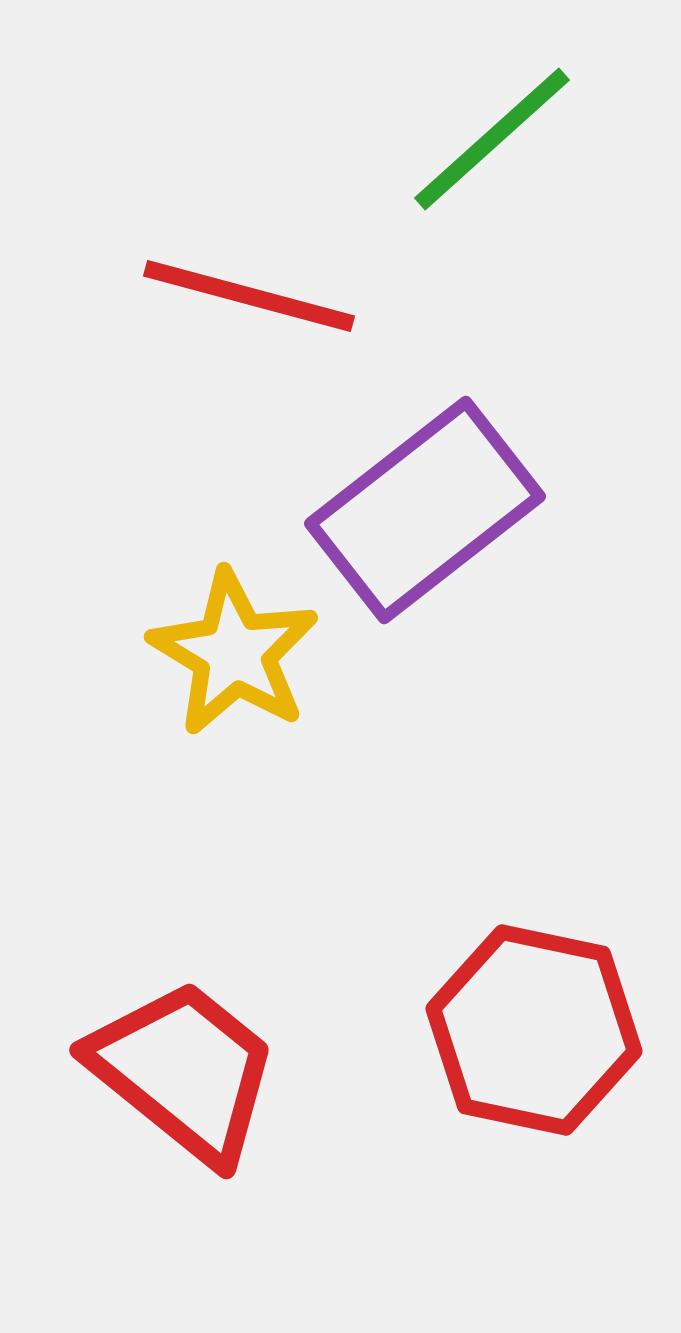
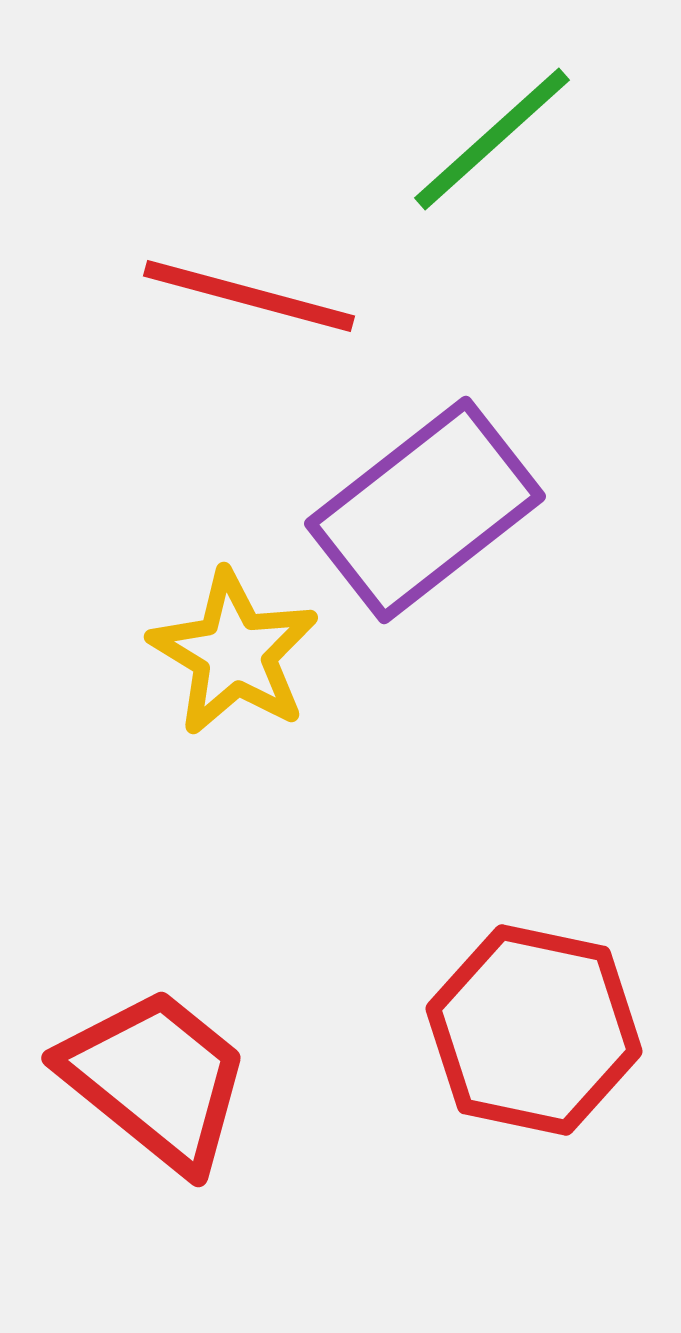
red trapezoid: moved 28 px left, 8 px down
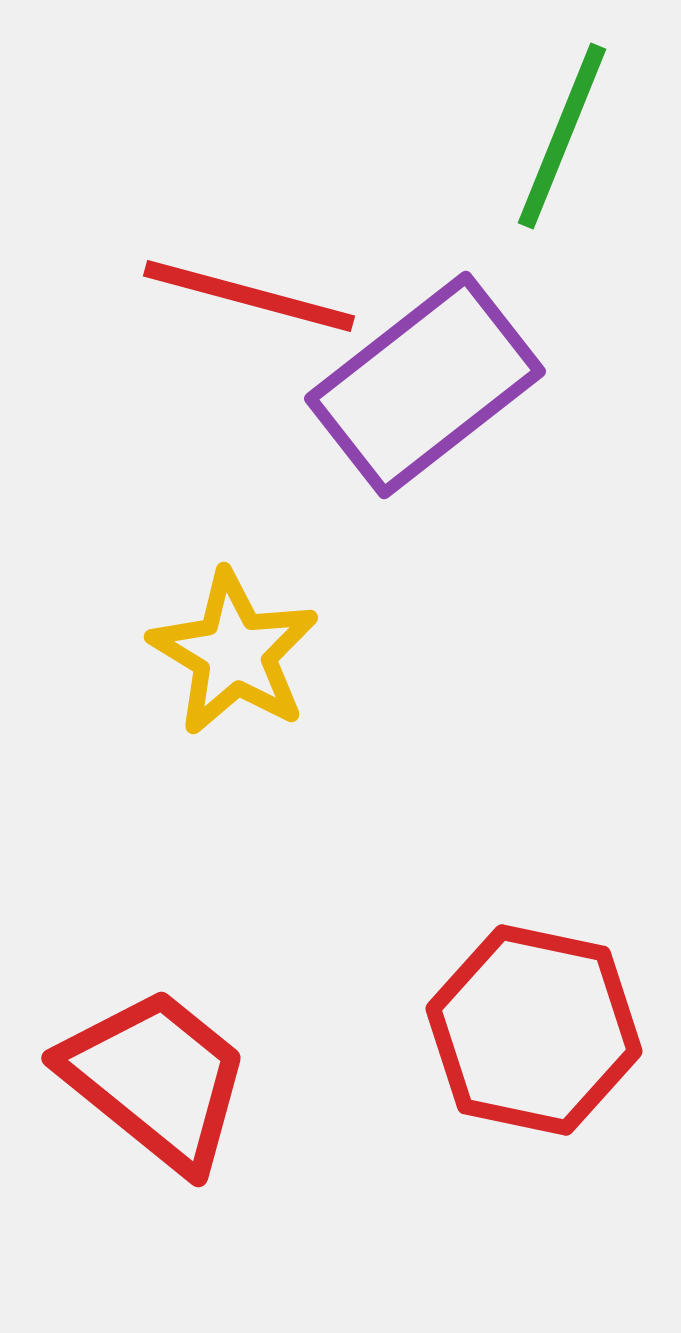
green line: moved 70 px right, 3 px up; rotated 26 degrees counterclockwise
purple rectangle: moved 125 px up
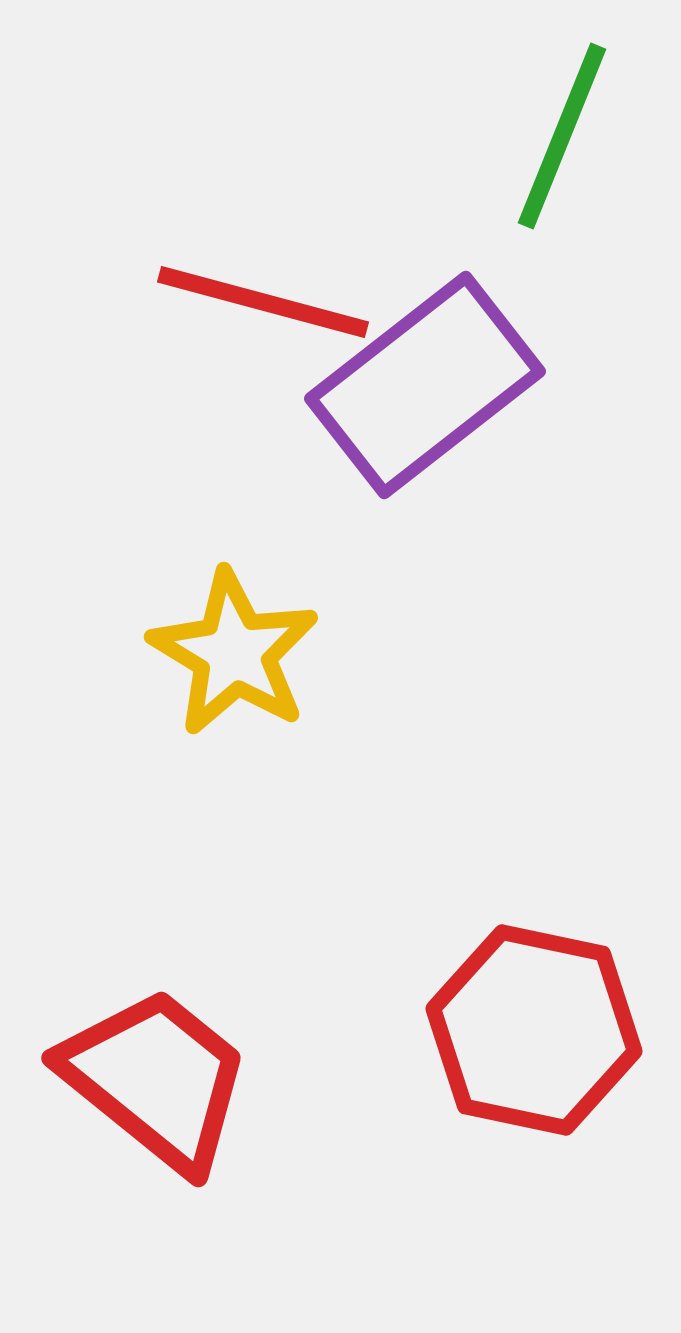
red line: moved 14 px right, 6 px down
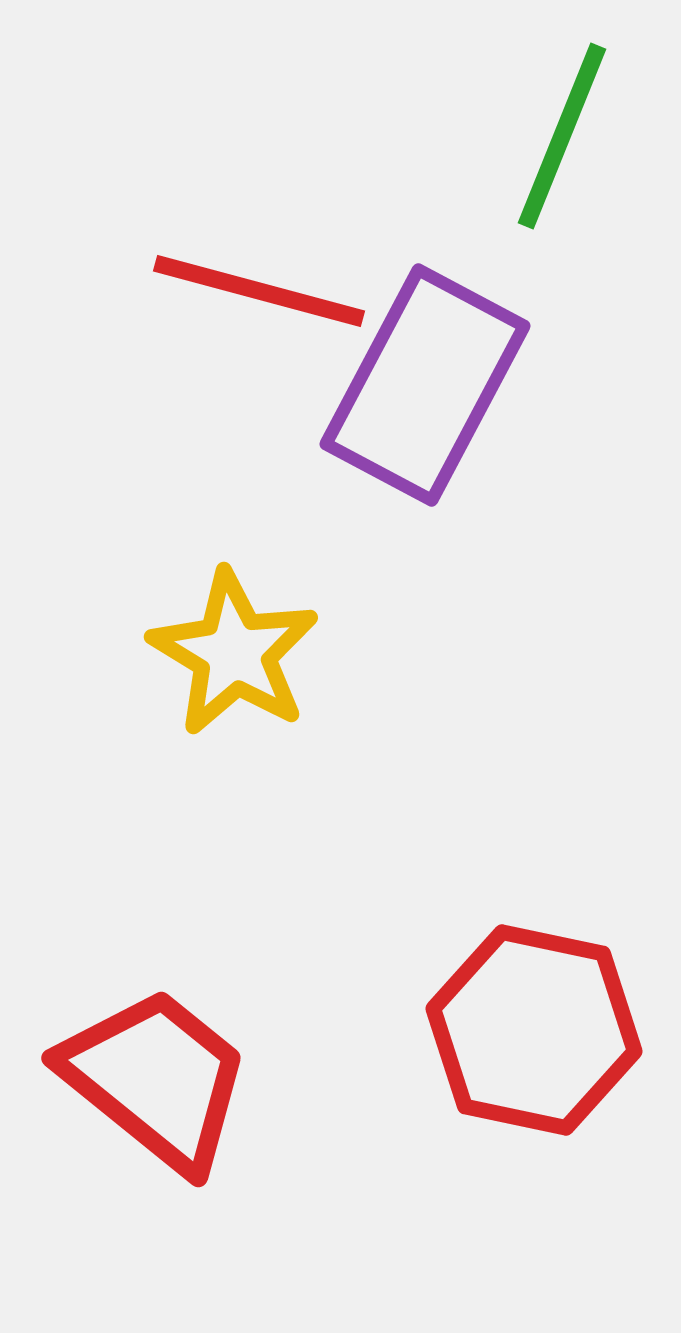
red line: moved 4 px left, 11 px up
purple rectangle: rotated 24 degrees counterclockwise
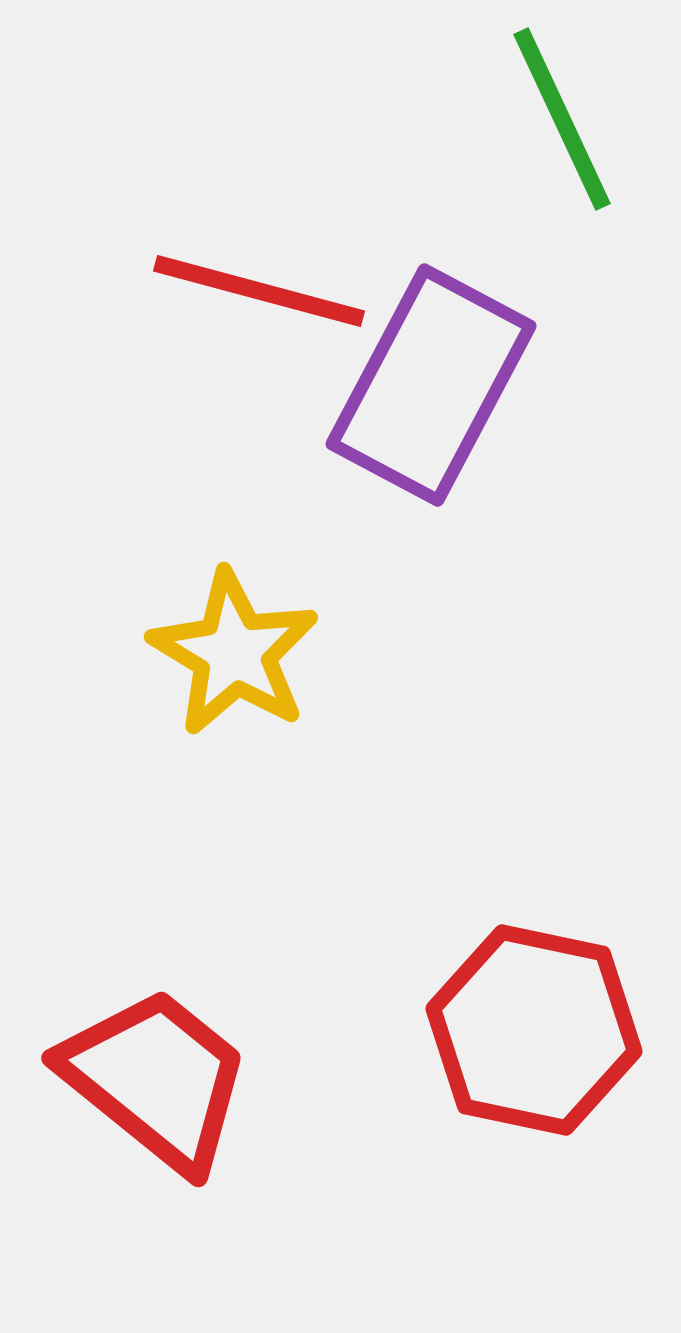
green line: moved 17 px up; rotated 47 degrees counterclockwise
purple rectangle: moved 6 px right
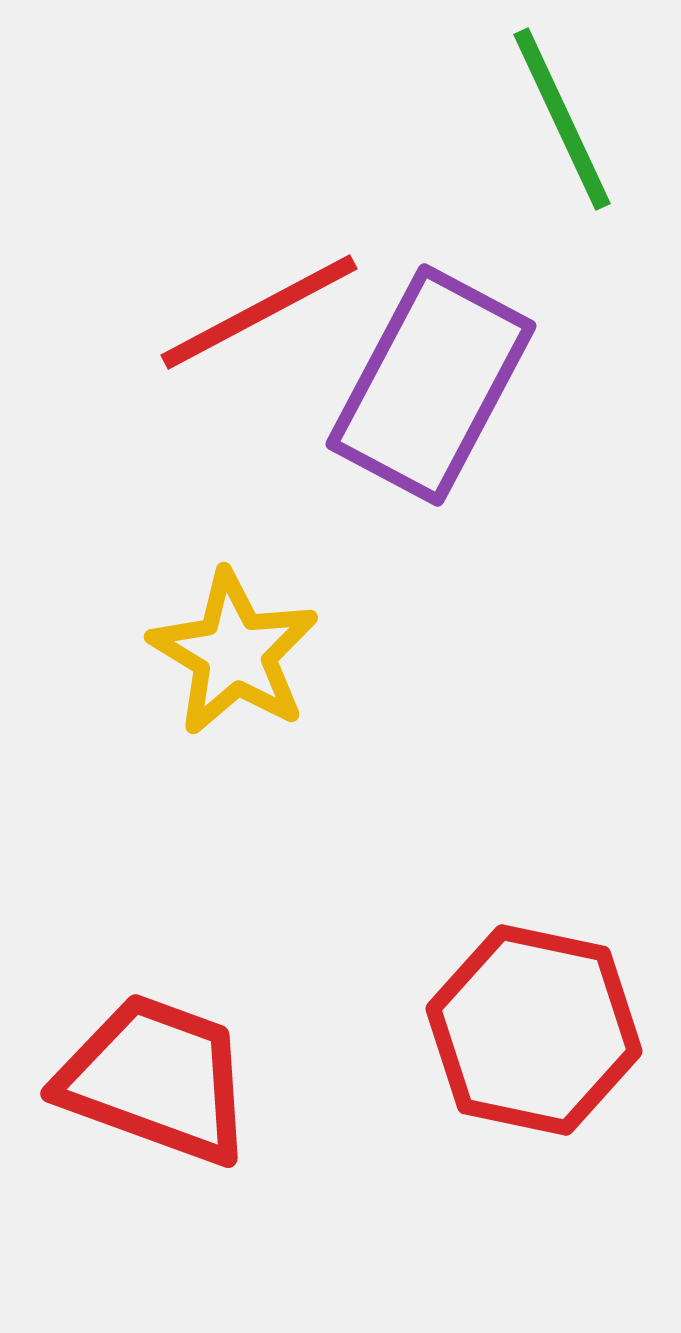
red line: moved 21 px down; rotated 43 degrees counterclockwise
red trapezoid: rotated 19 degrees counterclockwise
